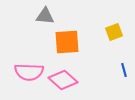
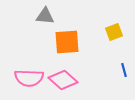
pink semicircle: moved 6 px down
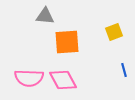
pink diamond: rotated 20 degrees clockwise
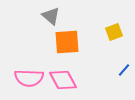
gray triangle: moved 6 px right; rotated 36 degrees clockwise
blue line: rotated 56 degrees clockwise
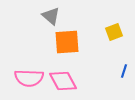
blue line: moved 1 px down; rotated 24 degrees counterclockwise
pink diamond: moved 1 px down
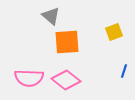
pink diamond: moved 3 px right, 1 px up; rotated 24 degrees counterclockwise
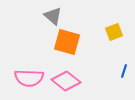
gray triangle: moved 2 px right
orange square: rotated 20 degrees clockwise
pink diamond: moved 1 px down
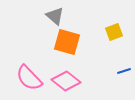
gray triangle: moved 2 px right
blue line: rotated 56 degrees clockwise
pink semicircle: rotated 44 degrees clockwise
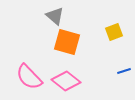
pink semicircle: moved 1 px up
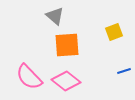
orange square: moved 3 px down; rotated 20 degrees counterclockwise
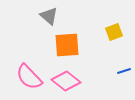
gray triangle: moved 6 px left
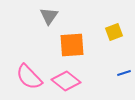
gray triangle: rotated 24 degrees clockwise
orange square: moved 5 px right
blue line: moved 2 px down
